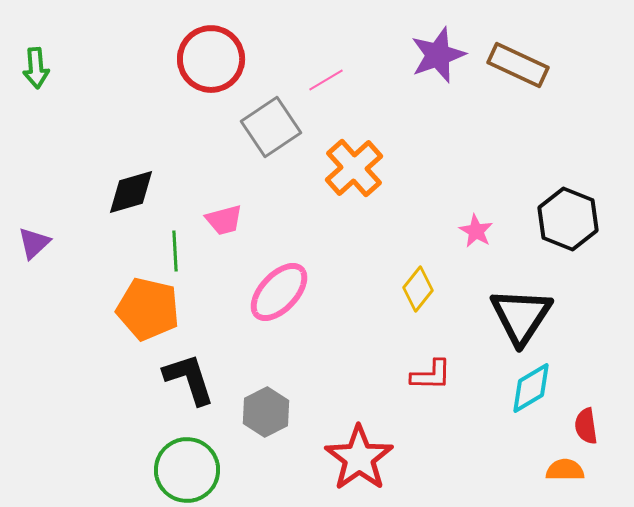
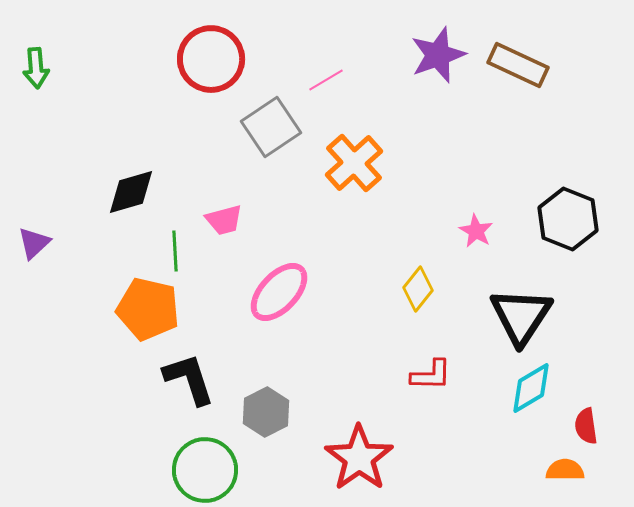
orange cross: moved 5 px up
green circle: moved 18 px right
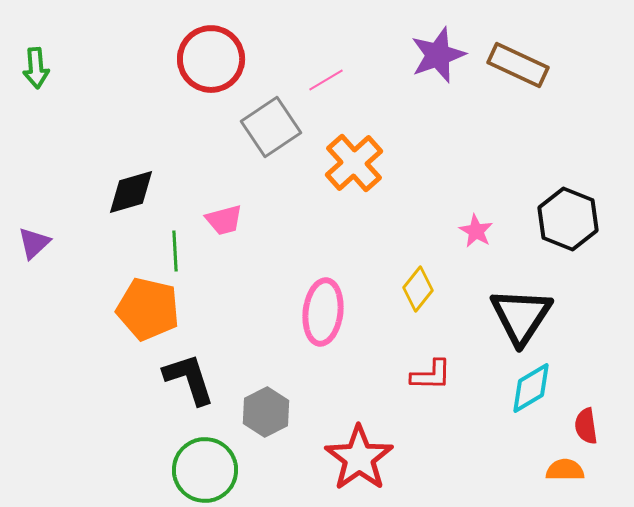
pink ellipse: moved 44 px right, 20 px down; rotated 36 degrees counterclockwise
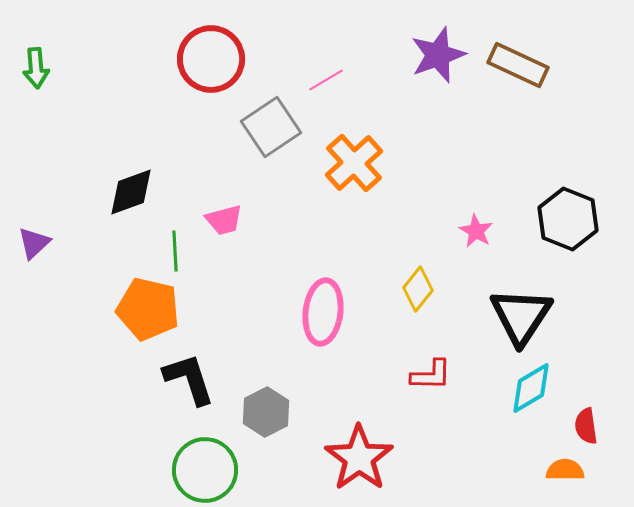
black diamond: rotated 4 degrees counterclockwise
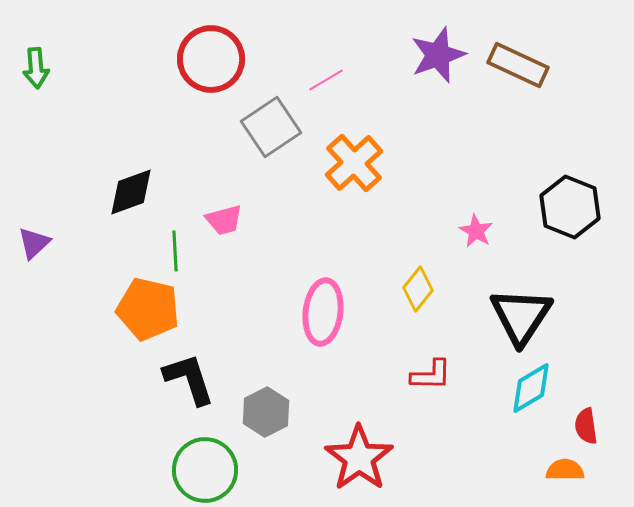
black hexagon: moved 2 px right, 12 px up
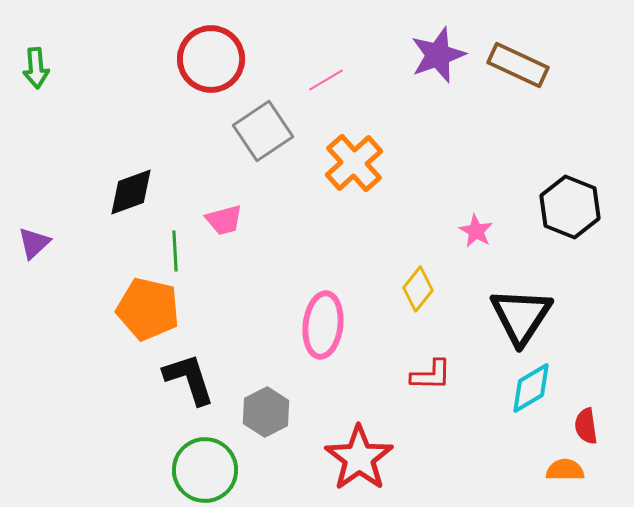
gray square: moved 8 px left, 4 px down
pink ellipse: moved 13 px down
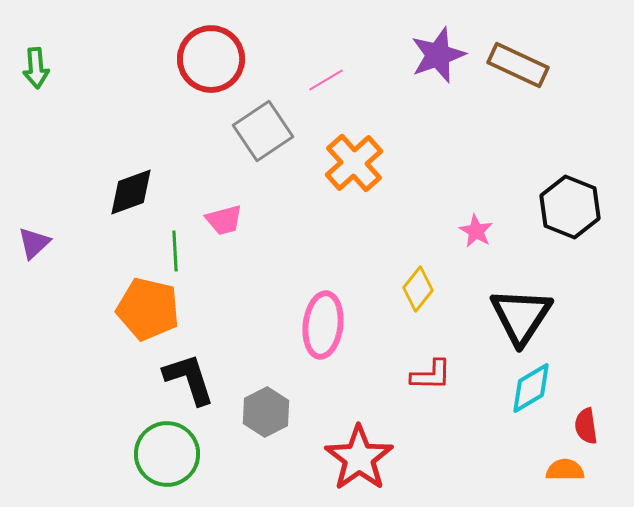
green circle: moved 38 px left, 16 px up
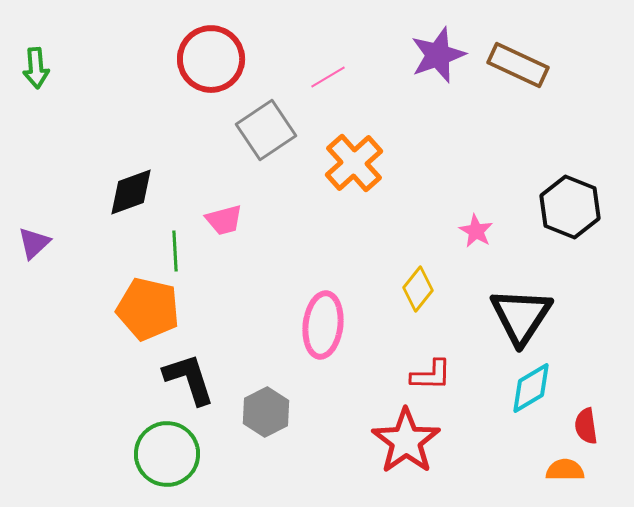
pink line: moved 2 px right, 3 px up
gray square: moved 3 px right, 1 px up
red star: moved 47 px right, 17 px up
